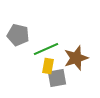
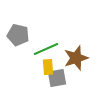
yellow rectangle: moved 1 px down; rotated 14 degrees counterclockwise
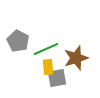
gray pentagon: moved 6 px down; rotated 15 degrees clockwise
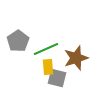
gray pentagon: rotated 10 degrees clockwise
gray square: rotated 24 degrees clockwise
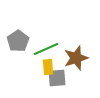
gray square: rotated 18 degrees counterclockwise
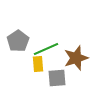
yellow rectangle: moved 10 px left, 3 px up
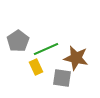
brown star: rotated 30 degrees clockwise
yellow rectangle: moved 2 px left, 3 px down; rotated 21 degrees counterclockwise
gray square: moved 5 px right; rotated 12 degrees clockwise
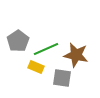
brown star: moved 3 px up
yellow rectangle: rotated 42 degrees counterclockwise
